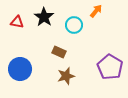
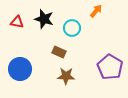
black star: moved 2 px down; rotated 18 degrees counterclockwise
cyan circle: moved 2 px left, 3 px down
brown star: rotated 18 degrees clockwise
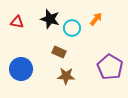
orange arrow: moved 8 px down
black star: moved 6 px right
blue circle: moved 1 px right
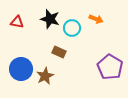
orange arrow: rotated 72 degrees clockwise
brown star: moved 21 px left; rotated 30 degrees counterclockwise
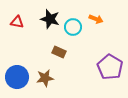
cyan circle: moved 1 px right, 1 px up
blue circle: moved 4 px left, 8 px down
brown star: moved 2 px down; rotated 18 degrees clockwise
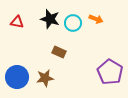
cyan circle: moved 4 px up
purple pentagon: moved 5 px down
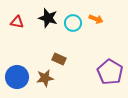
black star: moved 2 px left, 1 px up
brown rectangle: moved 7 px down
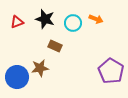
black star: moved 3 px left, 1 px down
red triangle: rotated 32 degrees counterclockwise
brown rectangle: moved 4 px left, 13 px up
purple pentagon: moved 1 px right, 1 px up
brown star: moved 5 px left, 10 px up
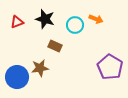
cyan circle: moved 2 px right, 2 px down
purple pentagon: moved 1 px left, 4 px up
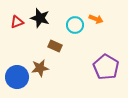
black star: moved 5 px left, 1 px up
purple pentagon: moved 4 px left
